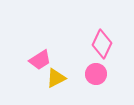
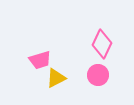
pink trapezoid: rotated 15 degrees clockwise
pink circle: moved 2 px right, 1 px down
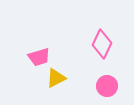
pink trapezoid: moved 1 px left, 3 px up
pink circle: moved 9 px right, 11 px down
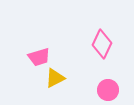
yellow triangle: moved 1 px left
pink circle: moved 1 px right, 4 px down
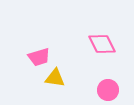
pink diamond: rotated 52 degrees counterclockwise
yellow triangle: rotated 35 degrees clockwise
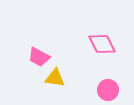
pink trapezoid: rotated 45 degrees clockwise
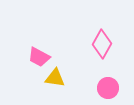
pink diamond: rotated 56 degrees clockwise
pink circle: moved 2 px up
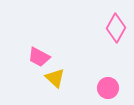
pink diamond: moved 14 px right, 16 px up
yellow triangle: rotated 35 degrees clockwise
